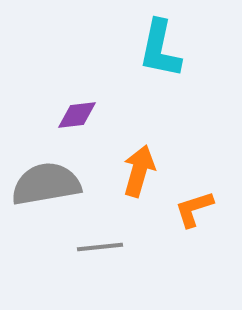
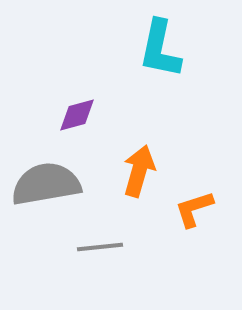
purple diamond: rotated 9 degrees counterclockwise
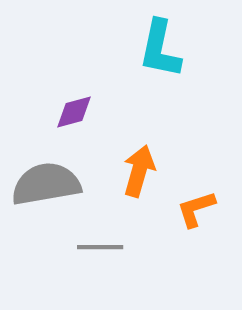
purple diamond: moved 3 px left, 3 px up
orange L-shape: moved 2 px right
gray line: rotated 6 degrees clockwise
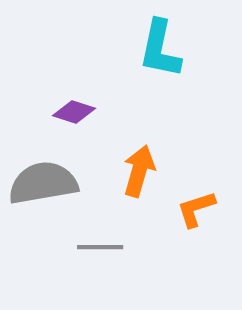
purple diamond: rotated 33 degrees clockwise
gray semicircle: moved 3 px left, 1 px up
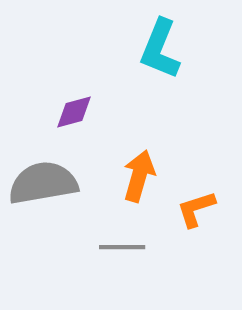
cyan L-shape: rotated 10 degrees clockwise
purple diamond: rotated 33 degrees counterclockwise
orange arrow: moved 5 px down
gray line: moved 22 px right
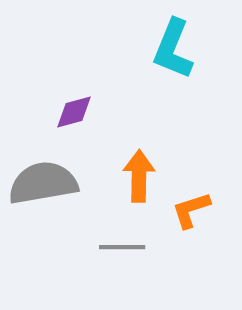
cyan L-shape: moved 13 px right
orange arrow: rotated 15 degrees counterclockwise
orange L-shape: moved 5 px left, 1 px down
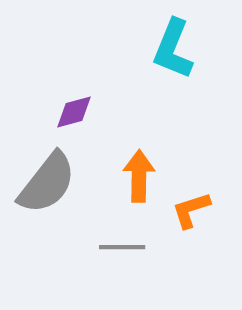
gray semicircle: moved 4 px right; rotated 138 degrees clockwise
